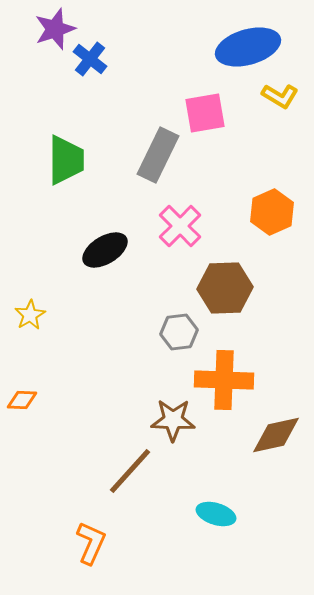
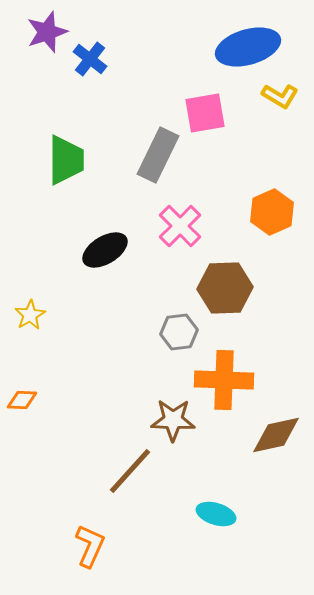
purple star: moved 8 px left, 3 px down
orange L-shape: moved 1 px left, 3 px down
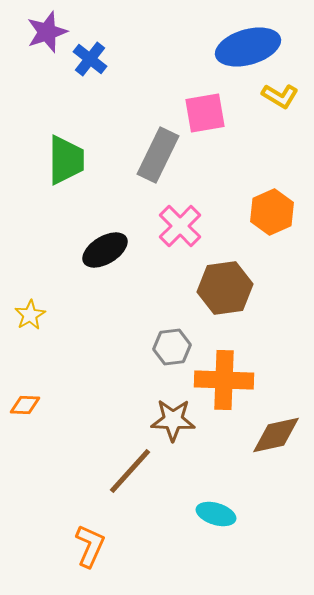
brown hexagon: rotated 6 degrees counterclockwise
gray hexagon: moved 7 px left, 15 px down
orange diamond: moved 3 px right, 5 px down
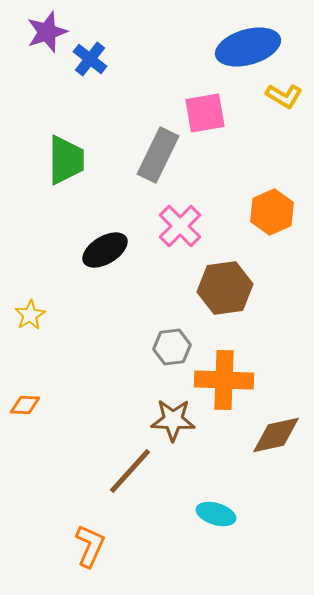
yellow L-shape: moved 4 px right
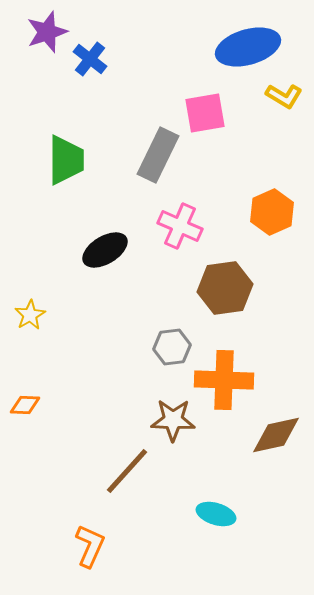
pink cross: rotated 21 degrees counterclockwise
brown line: moved 3 px left
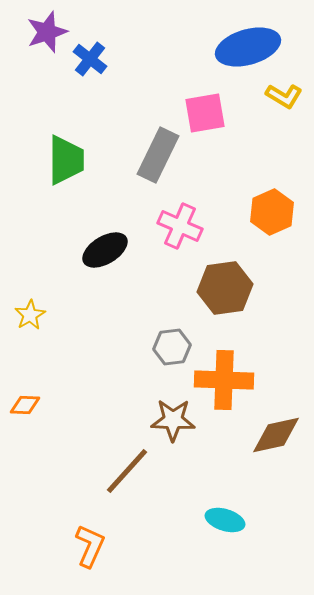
cyan ellipse: moved 9 px right, 6 px down
